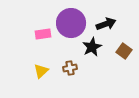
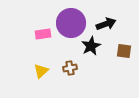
black star: moved 1 px left, 1 px up
brown square: rotated 28 degrees counterclockwise
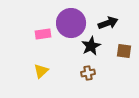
black arrow: moved 2 px right, 1 px up
brown cross: moved 18 px right, 5 px down
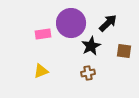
black arrow: rotated 24 degrees counterclockwise
yellow triangle: rotated 21 degrees clockwise
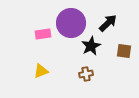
brown cross: moved 2 px left, 1 px down
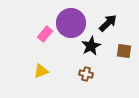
pink rectangle: moved 2 px right; rotated 42 degrees counterclockwise
brown cross: rotated 24 degrees clockwise
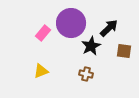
black arrow: moved 1 px right, 5 px down
pink rectangle: moved 2 px left, 1 px up
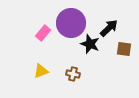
black star: moved 1 px left, 2 px up; rotated 24 degrees counterclockwise
brown square: moved 2 px up
brown cross: moved 13 px left
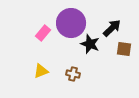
black arrow: moved 3 px right
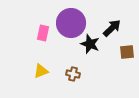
pink rectangle: rotated 28 degrees counterclockwise
brown square: moved 3 px right, 3 px down; rotated 14 degrees counterclockwise
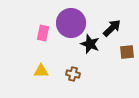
yellow triangle: rotated 21 degrees clockwise
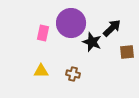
black star: moved 2 px right, 2 px up
